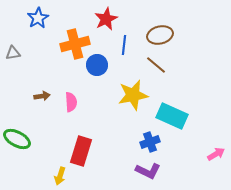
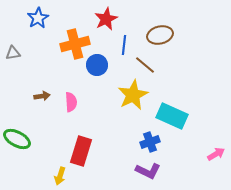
brown line: moved 11 px left
yellow star: rotated 16 degrees counterclockwise
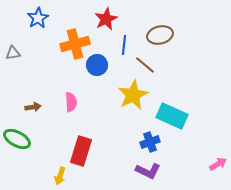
brown arrow: moved 9 px left, 11 px down
pink arrow: moved 2 px right, 10 px down
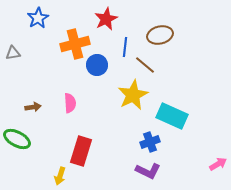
blue line: moved 1 px right, 2 px down
pink semicircle: moved 1 px left, 1 px down
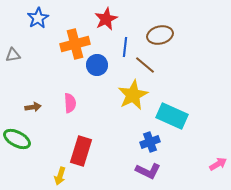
gray triangle: moved 2 px down
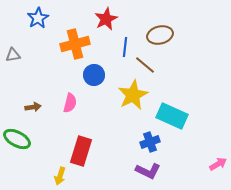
blue circle: moved 3 px left, 10 px down
pink semicircle: rotated 18 degrees clockwise
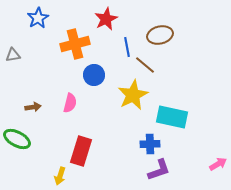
blue line: moved 2 px right; rotated 18 degrees counterclockwise
cyan rectangle: moved 1 px down; rotated 12 degrees counterclockwise
blue cross: moved 2 px down; rotated 18 degrees clockwise
purple L-shape: moved 11 px right, 1 px up; rotated 45 degrees counterclockwise
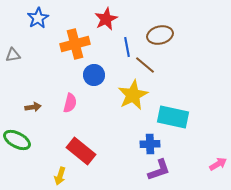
cyan rectangle: moved 1 px right
green ellipse: moved 1 px down
red rectangle: rotated 68 degrees counterclockwise
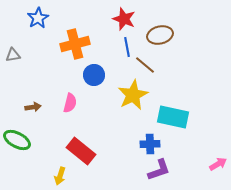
red star: moved 18 px right; rotated 25 degrees counterclockwise
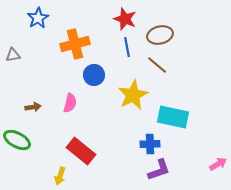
red star: moved 1 px right
brown line: moved 12 px right
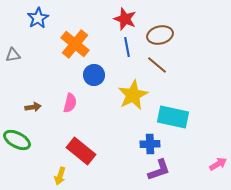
orange cross: rotated 36 degrees counterclockwise
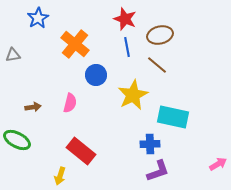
blue circle: moved 2 px right
purple L-shape: moved 1 px left, 1 px down
